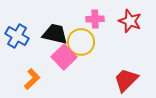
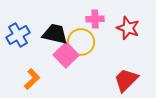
red star: moved 2 px left, 7 px down
blue cross: moved 1 px right, 1 px up; rotated 30 degrees clockwise
pink square: moved 2 px right, 2 px up
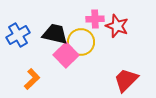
red star: moved 11 px left, 2 px up
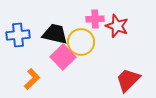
blue cross: rotated 25 degrees clockwise
pink square: moved 3 px left, 2 px down
red trapezoid: moved 2 px right
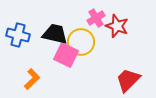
pink cross: moved 1 px right, 1 px up; rotated 30 degrees counterclockwise
blue cross: rotated 20 degrees clockwise
pink square: moved 3 px right, 2 px up; rotated 20 degrees counterclockwise
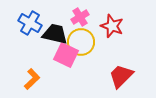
pink cross: moved 16 px left, 1 px up
red star: moved 5 px left
blue cross: moved 12 px right, 12 px up; rotated 15 degrees clockwise
red trapezoid: moved 7 px left, 4 px up
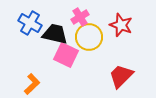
red star: moved 9 px right, 1 px up
yellow circle: moved 8 px right, 5 px up
orange L-shape: moved 5 px down
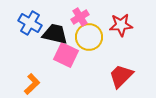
red star: rotated 25 degrees counterclockwise
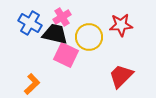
pink cross: moved 18 px left
